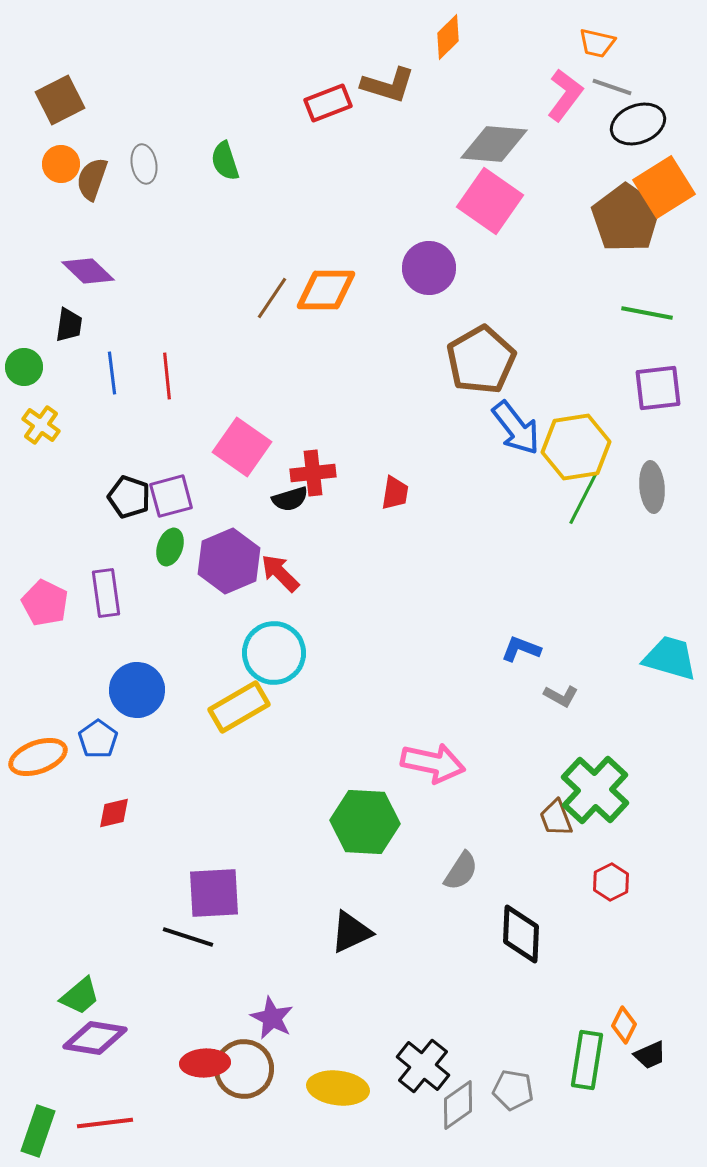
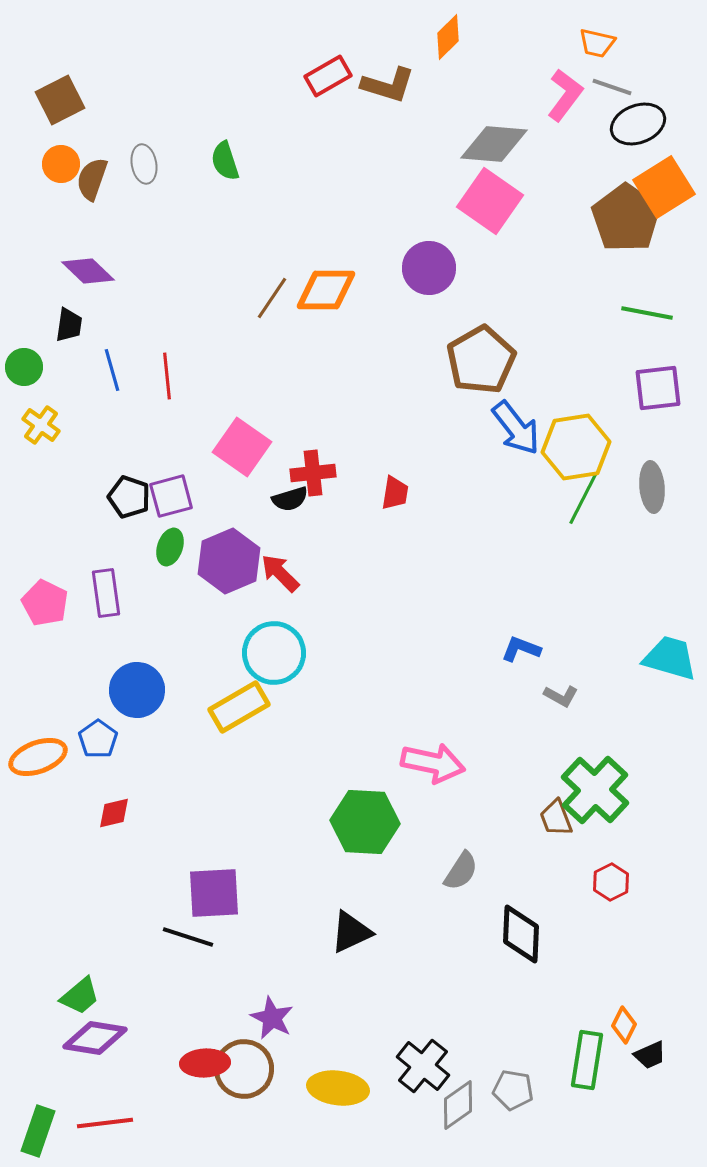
red rectangle at (328, 103): moved 27 px up; rotated 9 degrees counterclockwise
blue line at (112, 373): moved 3 px up; rotated 9 degrees counterclockwise
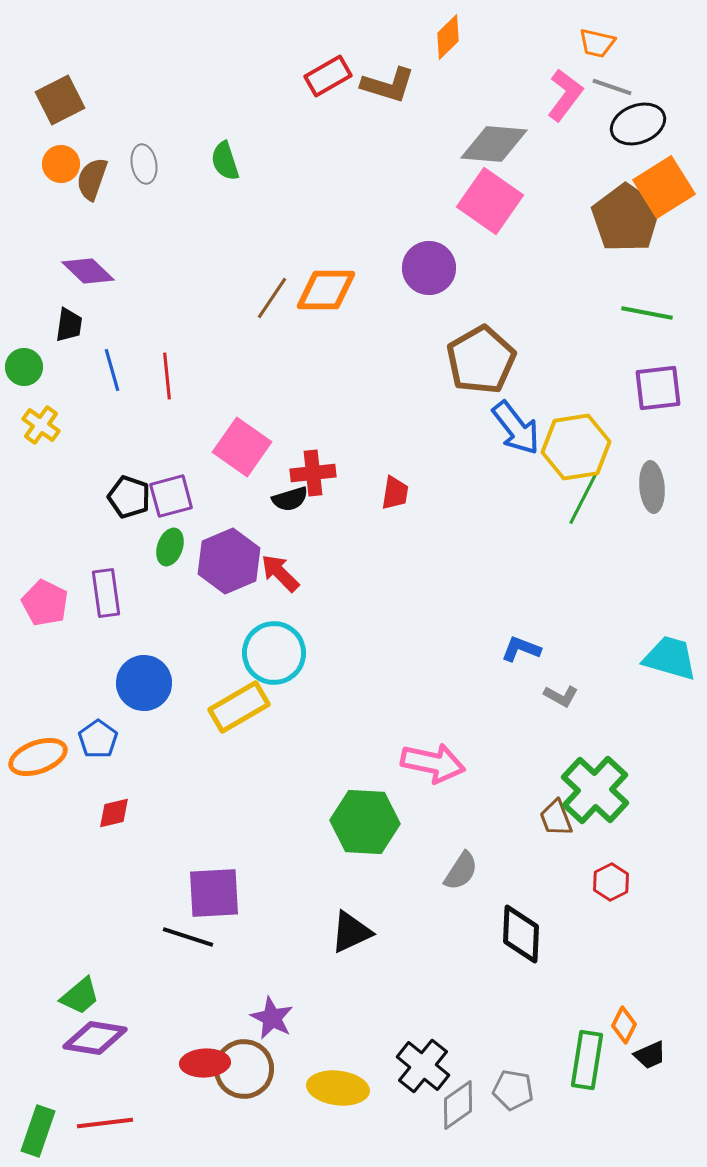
blue circle at (137, 690): moved 7 px right, 7 px up
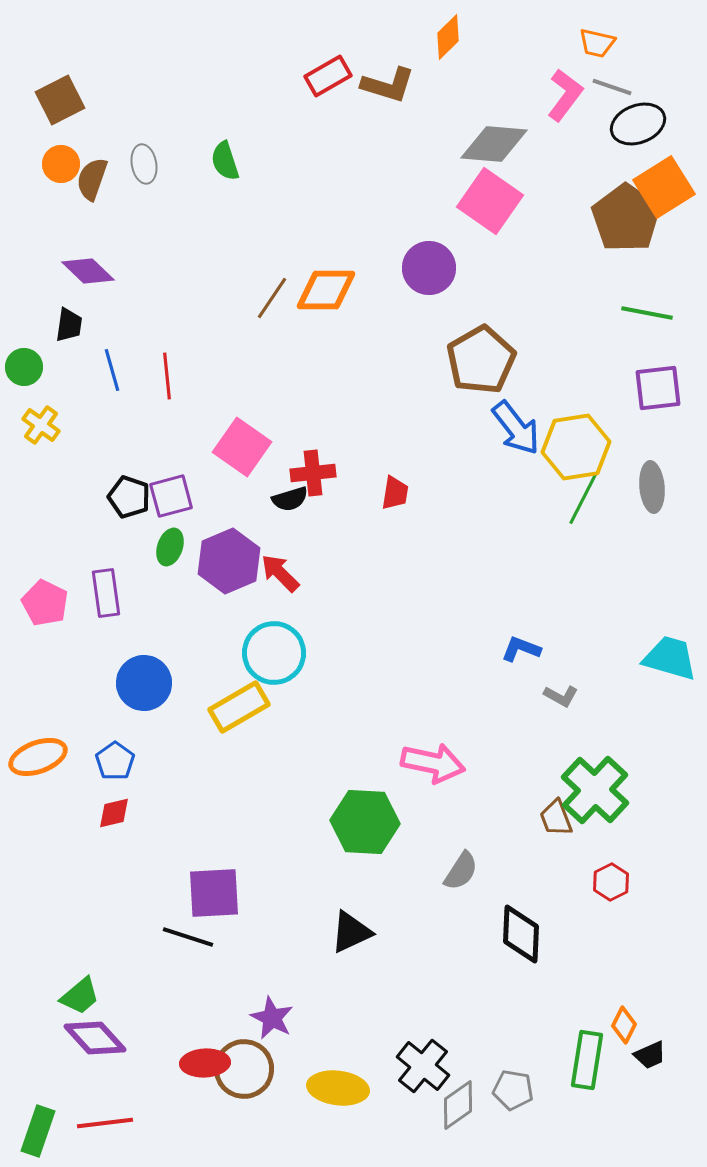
blue pentagon at (98, 739): moved 17 px right, 22 px down
purple diamond at (95, 1038): rotated 38 degrees clockwise
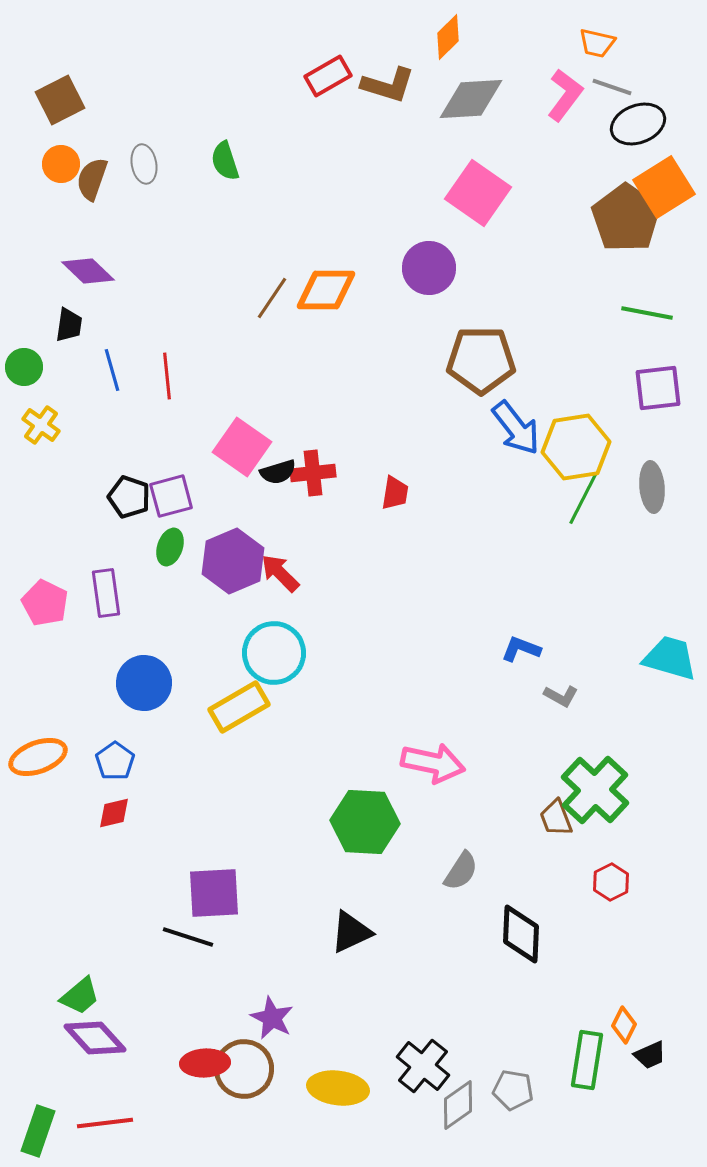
gray diamond at (494, 144): moved 23 px left, 45 px up; rotated 8 degrees counterclockwise
pink square at (490, 201): moved 12 px left, 8 px up
brown pentagon at (481, 360): rotated 30 degrees clockwise
black semicircle at (290, 499): moved 12 px left, 27 px up
purple hexagon at (229, 561): moved 4 px right
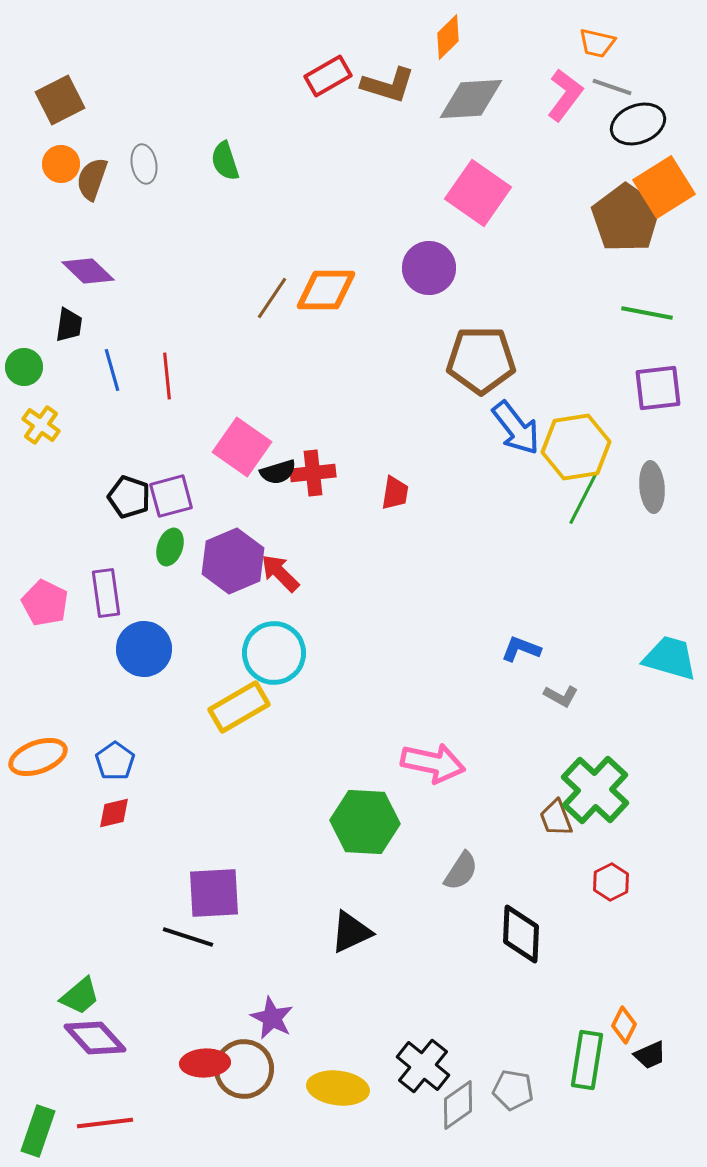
blue circle at (144, 683): moved 34 px up
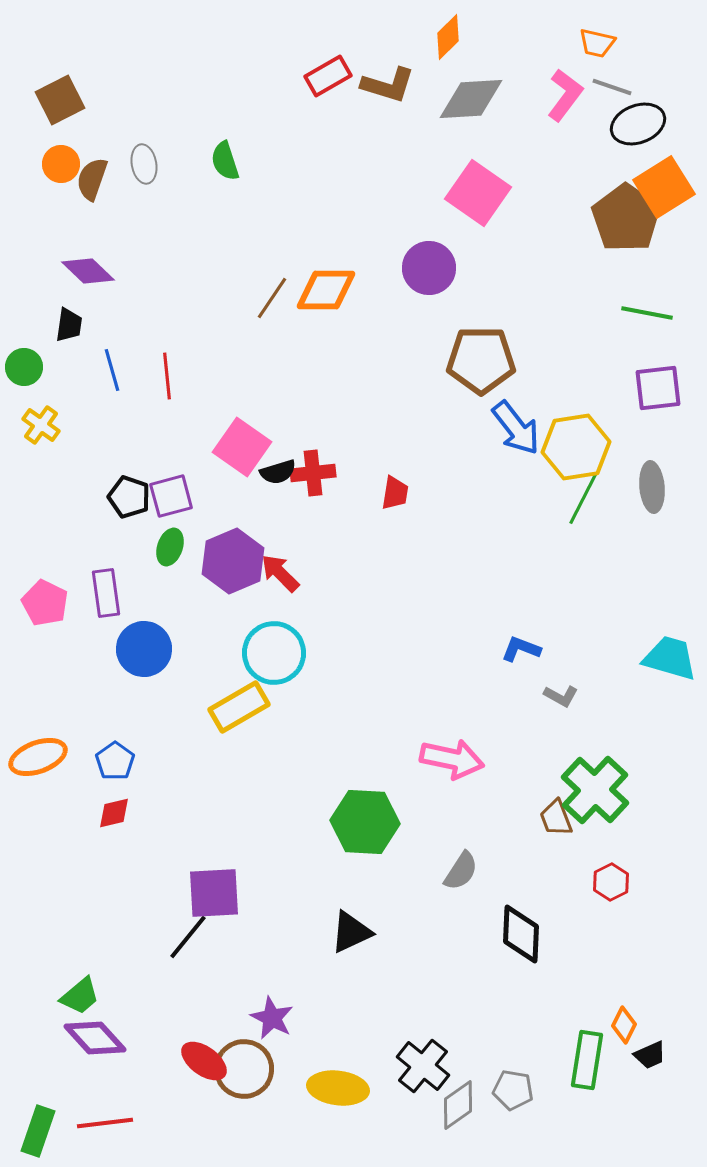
pink arrow at (433, 763): moved 19 px right, 4 px up
black line at (188, 937): rotated 69 degrees counterclockwise
red ellipse at (205, 1063): moved 1 px left, 2 px up; rotated 39 degrees clockwise
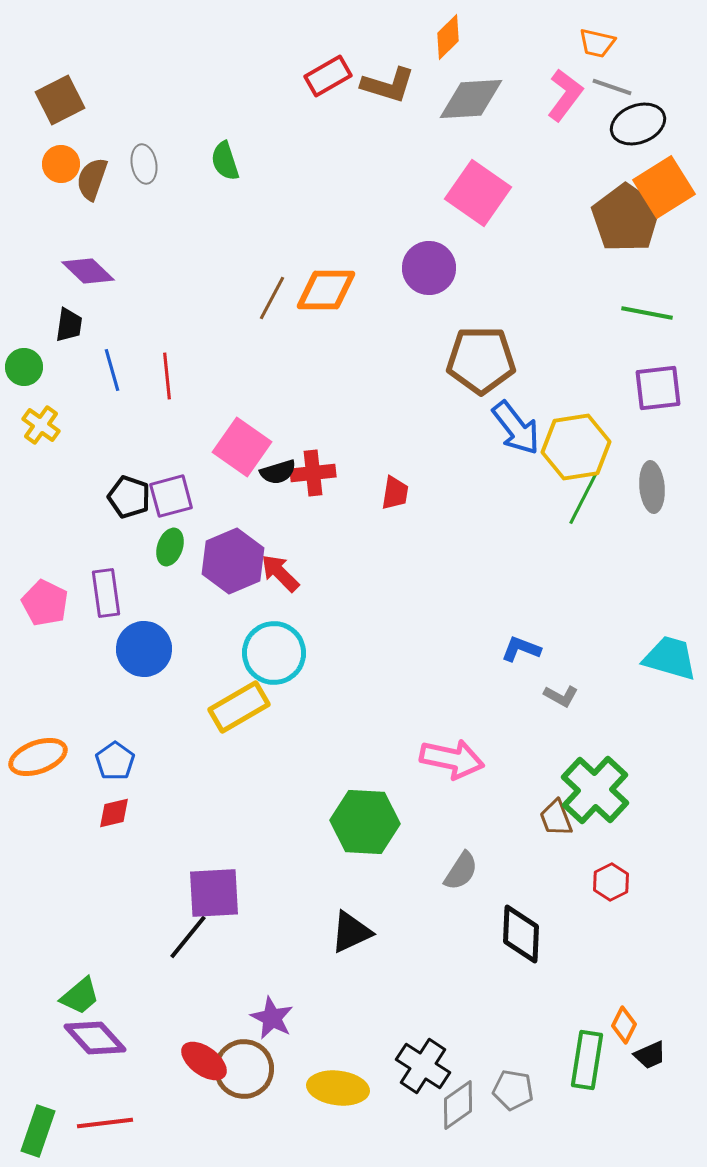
brown line at (272, 298): rotated 6 degrees counterclockwise
black cross at (423, 1066): rotated 6 degrees counterclockwise
